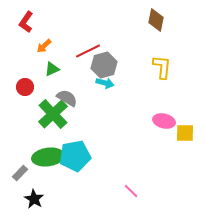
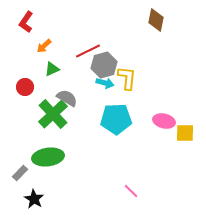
yellow L-shape: moved 35 px left, 11 px down
cyan pentagon: moved 41 px right, 37 px up; rotated 8 degrees clockwise
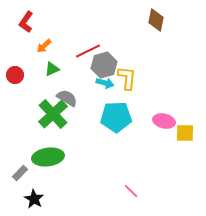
red circle: moved 10 px left, 12 px up
cyan pentagon: moved 2 px up
